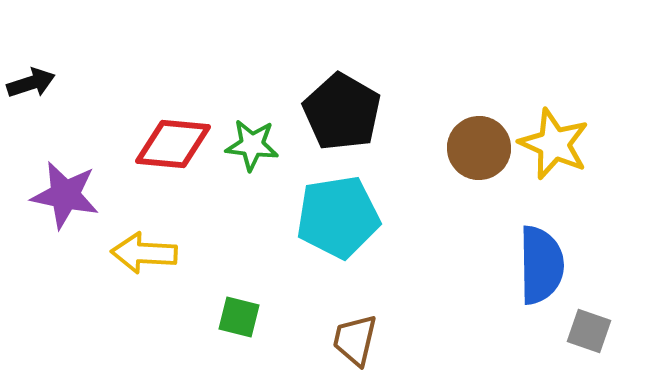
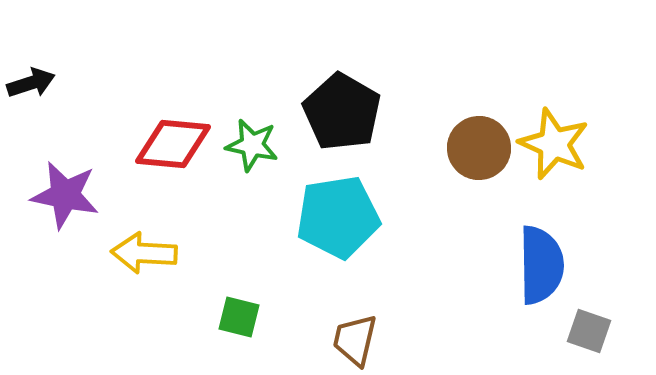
green star: rotated 6 degrees clockwise
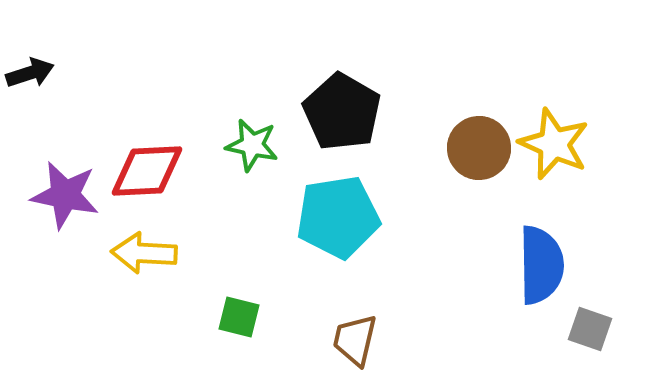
black arrow: moved 1 px left, 10 px up
red diamond: moved 26 px left, 27 px down; rotated 8 degrees counterclockwise
gray square: moved 1 px right, 2 px up
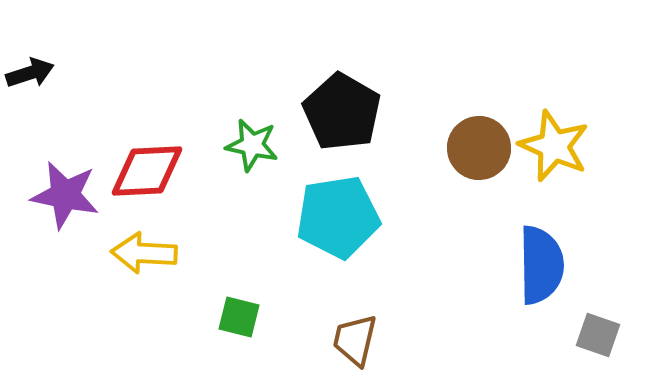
yellow star: moved 2 px down
gray square: moved 8 px right, 6 px down
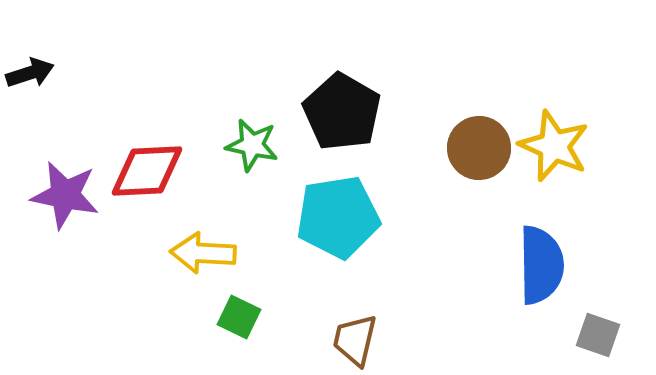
yellow arrow: moved 59 px right
green square: rotated 12 degrees clockwise
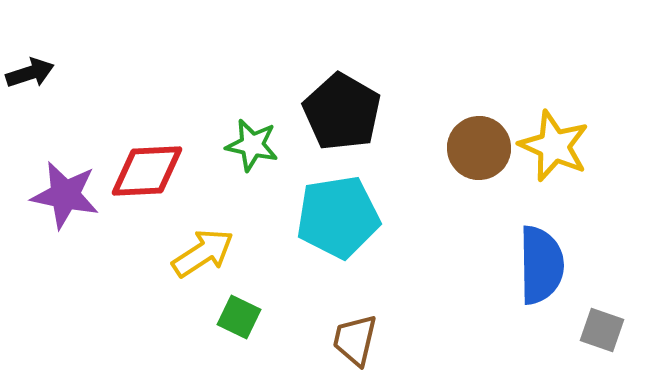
yellow arrow: rotated 144 degrees clockwise
gray square: moved 4 px right, 5 px up
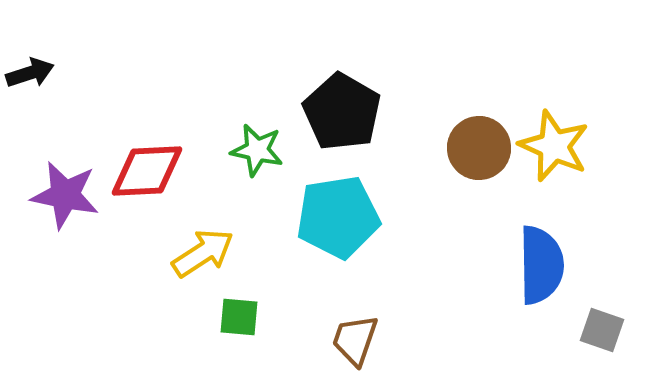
green star: moved 5 px right, 5 px down
green square: rotated 21 degrees counterclockwise
brown trapezoid: rotated 6 degrees clockwise
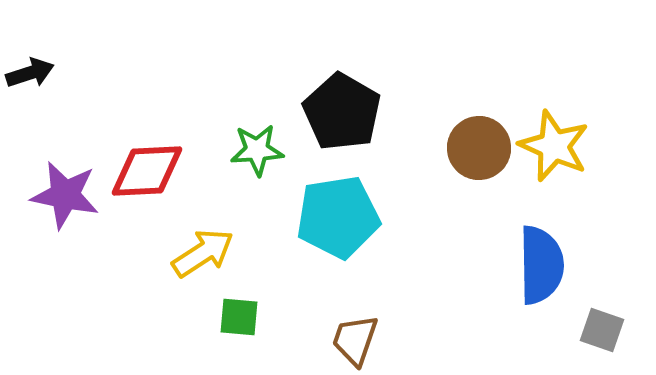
green star: rotated 16 degrees counterclockwise
